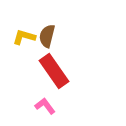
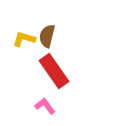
yellow L-shape: moved 2 px down
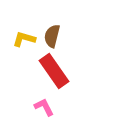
brown semicircle: moved 5 px right
pink L-shape: moved 1 px left, 1 px down; rotated 10 degrees clockwise
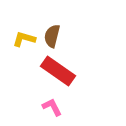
red rectangle: moved 4 px right; rotated 20 degrees counterclockwise
pink L-shape: moved 8 px right
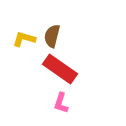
red rectangle: moved 2 px right, 2 px up
pink L-shape: moved 9 px right, 4 px up; rotated 135 degrees counterclockwise
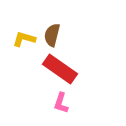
brown semicircle: moved 1 px up
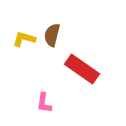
red rectangle: moved 22 px right
pink L-shape: moved 17 px left; rotated 10 degrees counterclockwise
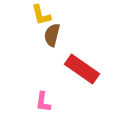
yellow L-shape: moved 17 px right, 24 px up; rotated 120 degrees counterclockwise
pink L-shape: moved 1 px left, 1 px up
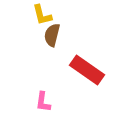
yellow L-shape: moved 1 px right
red rectangle: moved 5 px right, 1 px down
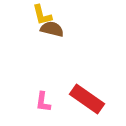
brown semicircle: moved 6 px up; rotated 90 degrees clockwise
red rectangle: moved 29 px down
